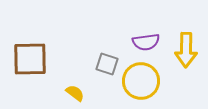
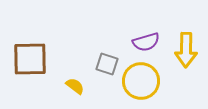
purple semicircle: rotated 8 degrees counterclockwise
yellow semicircle: moved 7 px up
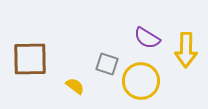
purple semicircle: moved 1 px right, 4 px up; rotated 48 degrees clockwise
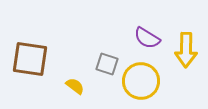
brown square: rotated 9 degrees clockwise
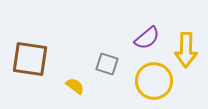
purple semicircle: rotated 72 degrees counterclockwise
yellow circle: moved 13 px right
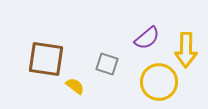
brown square: moved 16 px right
yellow circle: moved 5 px right, 1 px down
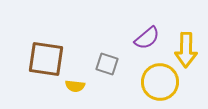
yellow circle: moved 1 px right
yellow semicircle: rotated 150 degrees clockwise
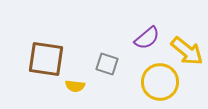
yellow arrow: moved 1 px right, 1 px down; rotated 52 degrees counterclockwise
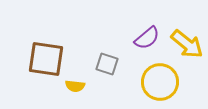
yellow arrow: moved 7 px up
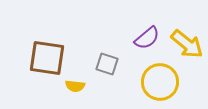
brown square: moved 1 px right, 1 px up
